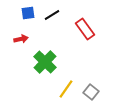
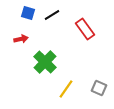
blue square: rotated 24 degrees clockwise
gray square: moved 8 px right, 4 px up; rotated 14 degrees counterclockwise
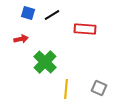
red rectangle: rotated 50 degrees counterclockwise
yellow line: rotated 30 degrees counterclockwise
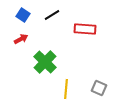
blue square: moved 5 px left, 2 px down; rotated 16 degrees clockwise
red arrow: rotated 16 degrees counterclockwise
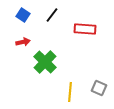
black line: rotated 21 degrees counterclockwise
red arrow: moved 2 px right, 3 px down; rotated 16 degrees clockwise
yellow line: moved 4 px right, 3 px down
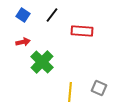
red rectangle: moved 3 px left, 2 px down
green cross: moved 3 px left
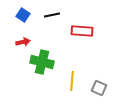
black line: rotated 42 degrees clockwise
green cross: rotated 30 degrees counterclockwise
yellow line: moved 2 px right, 11 px up
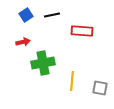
blue square: moved 3 px right; rotated 24 degrees clockwise
green cross: moved 1 px right, 1 px down; rotated 25 degrees counterclockwise
gray square: moved 1 px right; rotated 14 degrees counterclockwise
